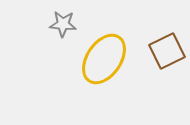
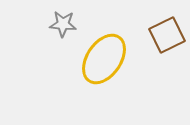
brown square: moved 16 px up
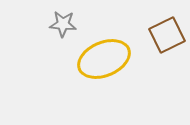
yellow ellipse: rotated 33 degrees clockwise
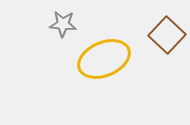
brown square: rotated 21 degrees counterclockwise
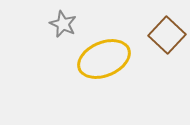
gray star: rotated 20 degrees clockwise
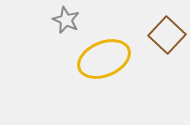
gray star: moved 3 px right, 4 px up
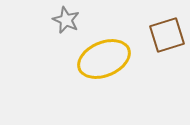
brown square: rotated 30 degrees clockwise
